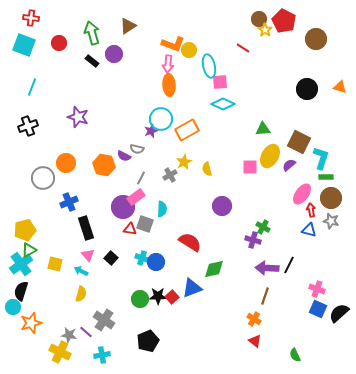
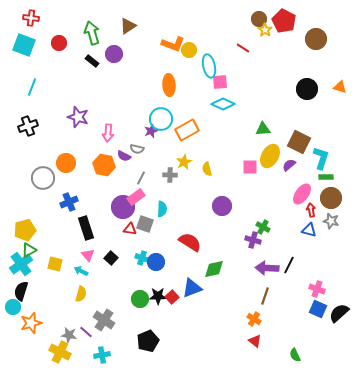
pink arrow at (168, 64): moved 60 px left, 69 px down
gray cross at (170, 175): rotated 32 degrees clockwise
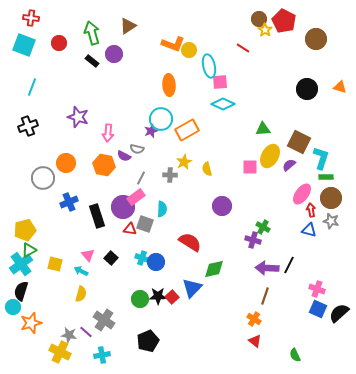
black rectangle at (86, 228): moved 11 px right, 12 px up
blue triangle at (192, 288): rotated 25 degrees counterclockwise
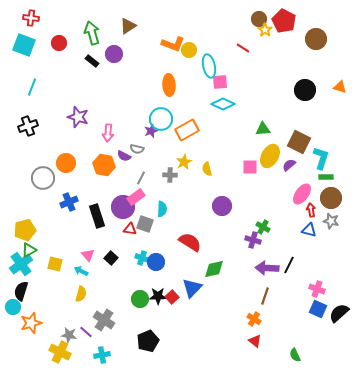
black circle at (307, 89): moved 2 px left, 1 px down
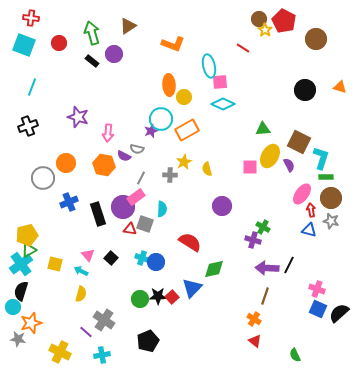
yellow circle at (189, 50): moved 5 px left, 47 px down
purple semicircle at (289, 165): rotated 104 degrees clockwise
black rectangle at (97, 216): moved 1 px right, 2 px up
yellow pentagon at (25, 230): moved 2 px right, 5 px down
gray star at (69, 335): moved 51 px left, 4 px down
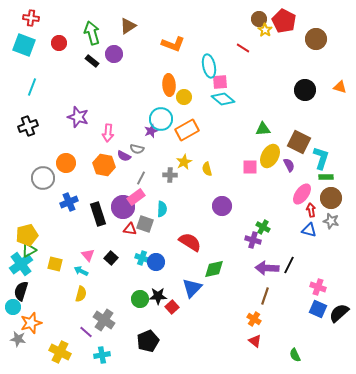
cyan diamond at (223, 104): moved 5 px up; rotated 15 degrees clockwise
pink cross at (317, 289): moved 1 px right, 2 px up
red square at (172, 297): moved 10 px down
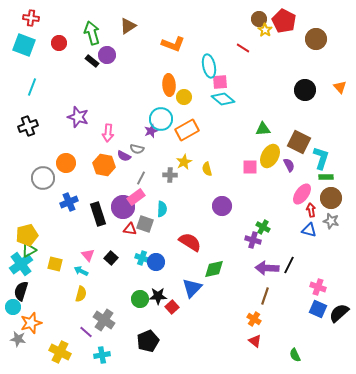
purple circle at (114, 54): moved 7 px left, 1 px down
orange triangle at (340, 87): rotated 32 degrees clockwise
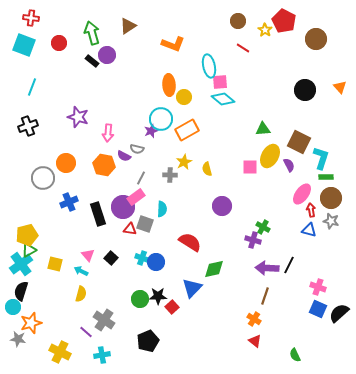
brown circle at (259, 19): moved 21 px left, 2 px down
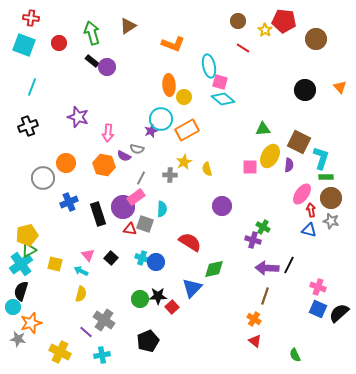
red pentagon at (284, 21): rotated 20 degrees counterclockwise
purple circle at (107, 55): moved 12 px down
pink square at (220, 82): rotated 21 degrees clockwise
purple semicircle at (289, 165): rotated 32 degrees clockwise
